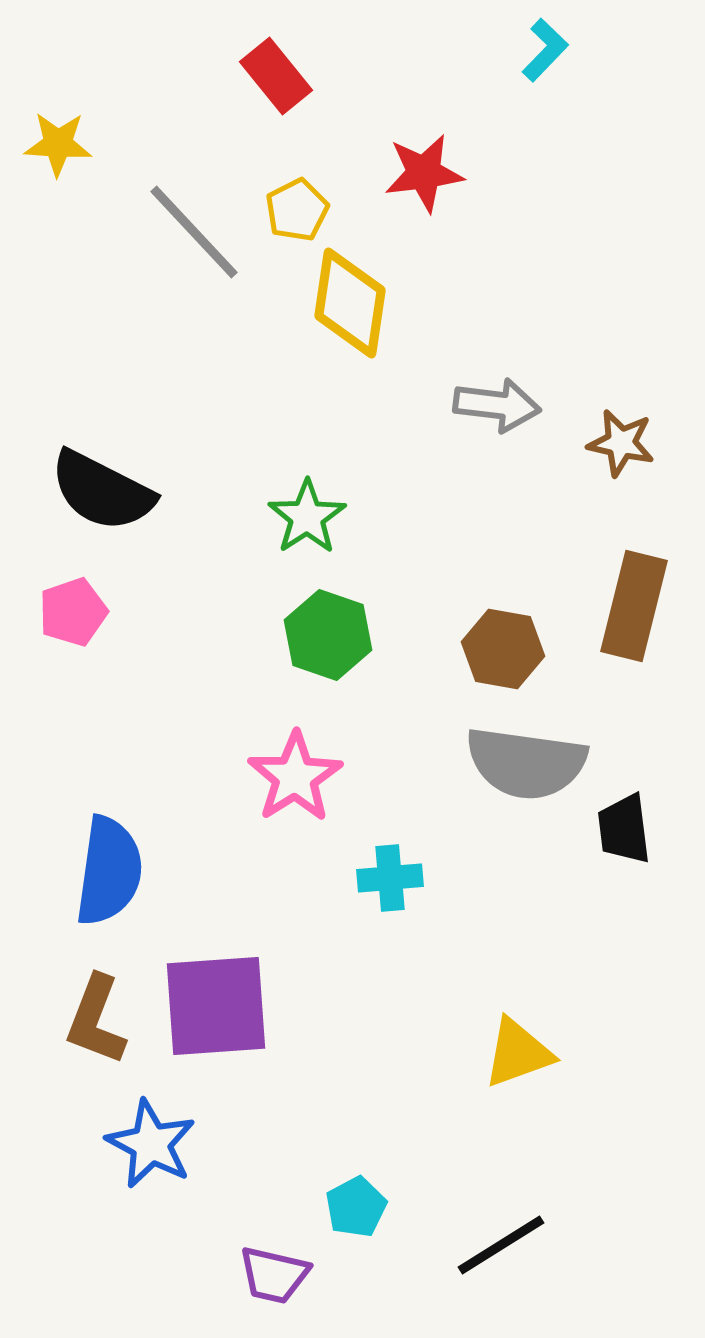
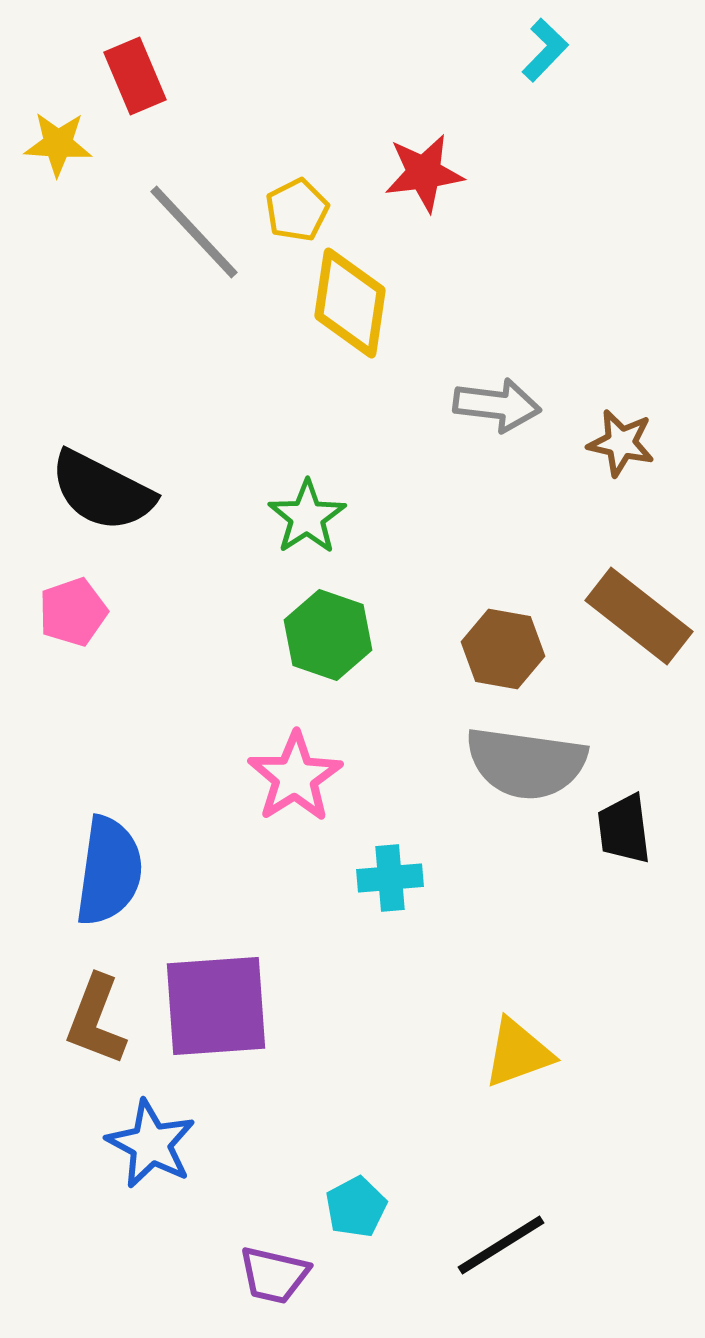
red rectangle: moved 141 px left; rotated 16 degrees clockwise
brown rectangle: moved 5 px right, 10 px down; rotated 66 degrees counterclockwise
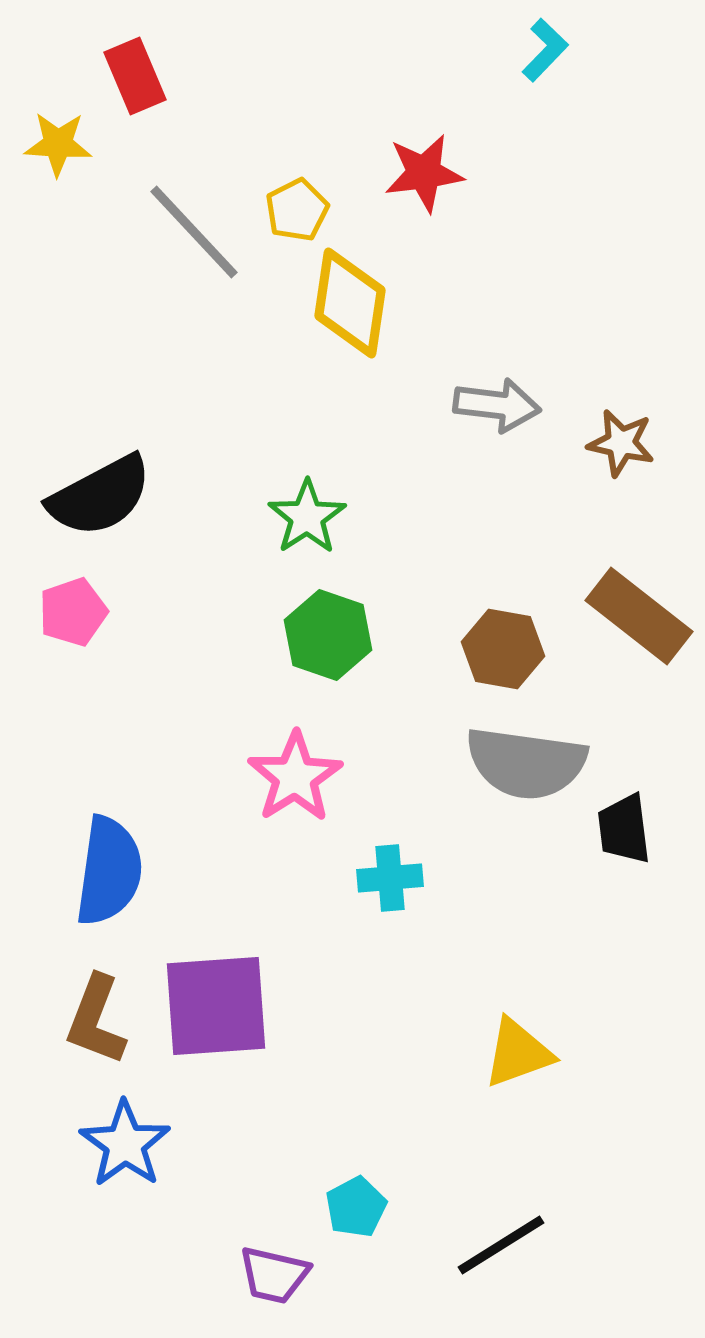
black semicircle: moved 2 px left, 5 px down; rotated 55 degrees counterclockwise
blue star: moved 26 px left; rotated 8 degrees clockwise
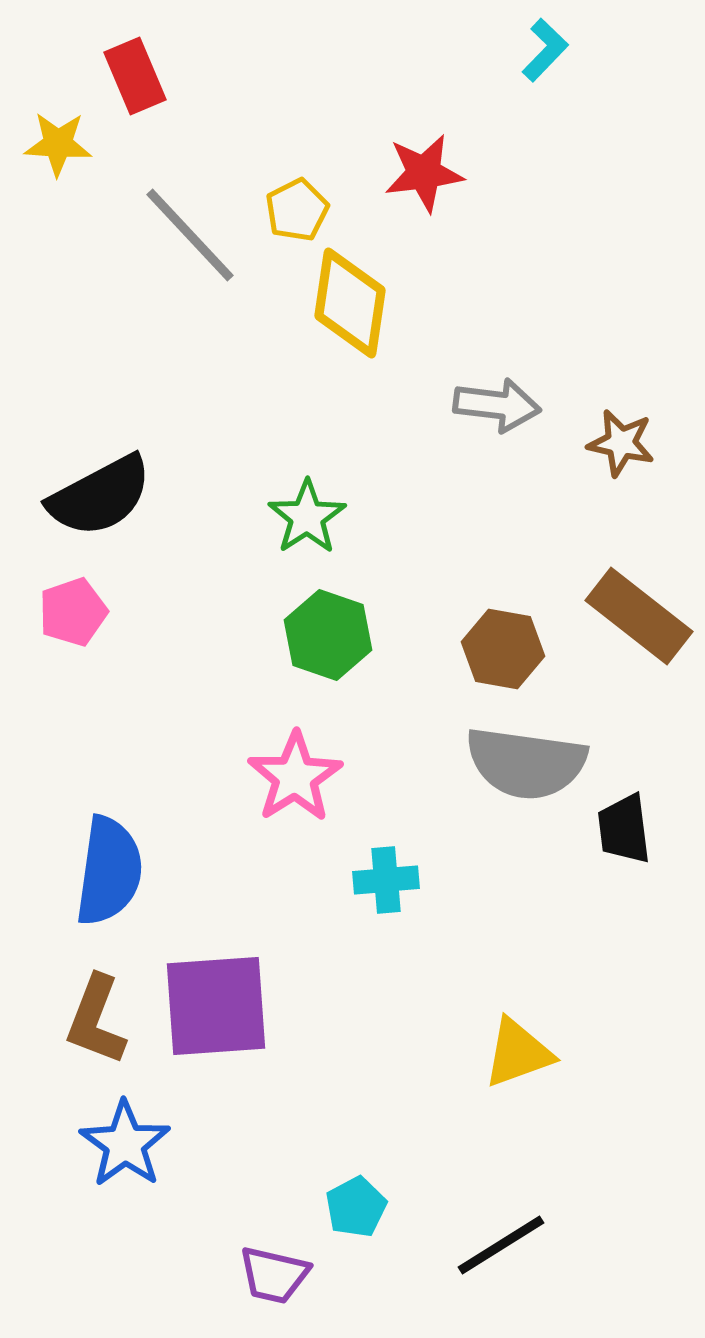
gray line: moved 4 px left, 3 px down
cyan cross: moved 4 px left, 2 px down
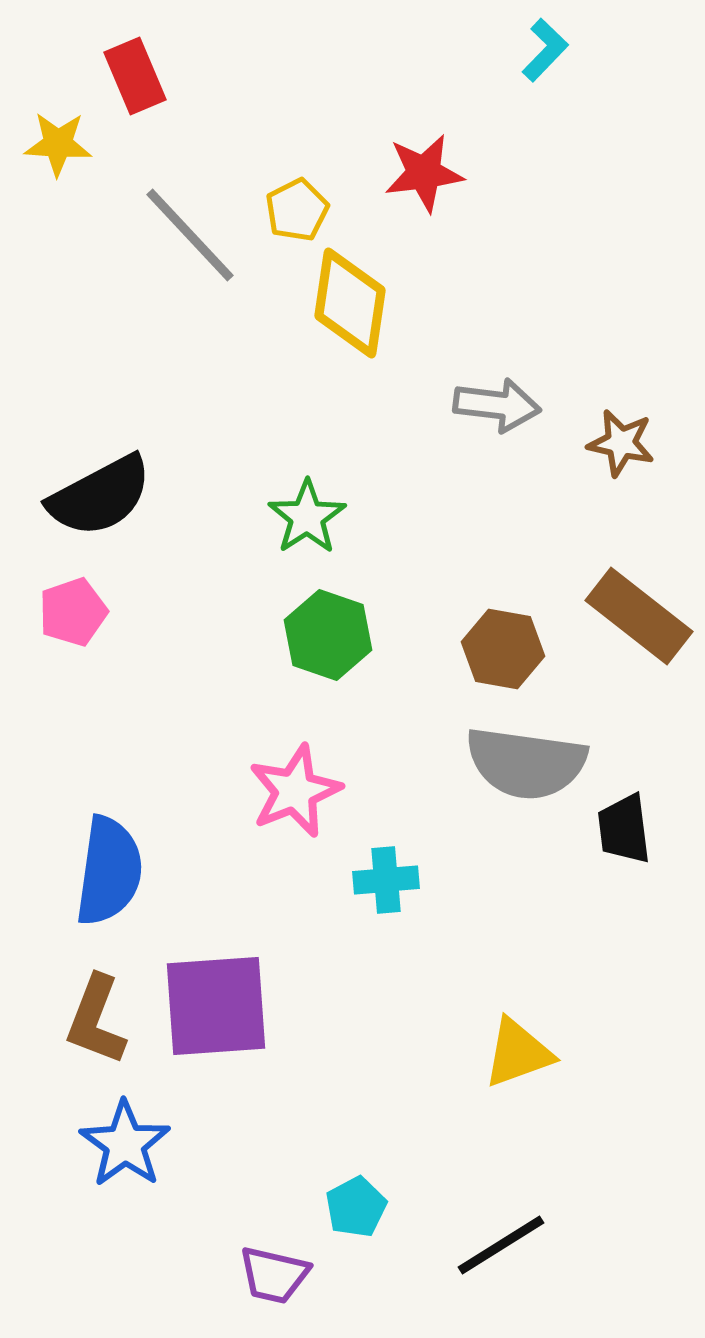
pink star: moved 14 px down; rotated 10 degrees clockwise
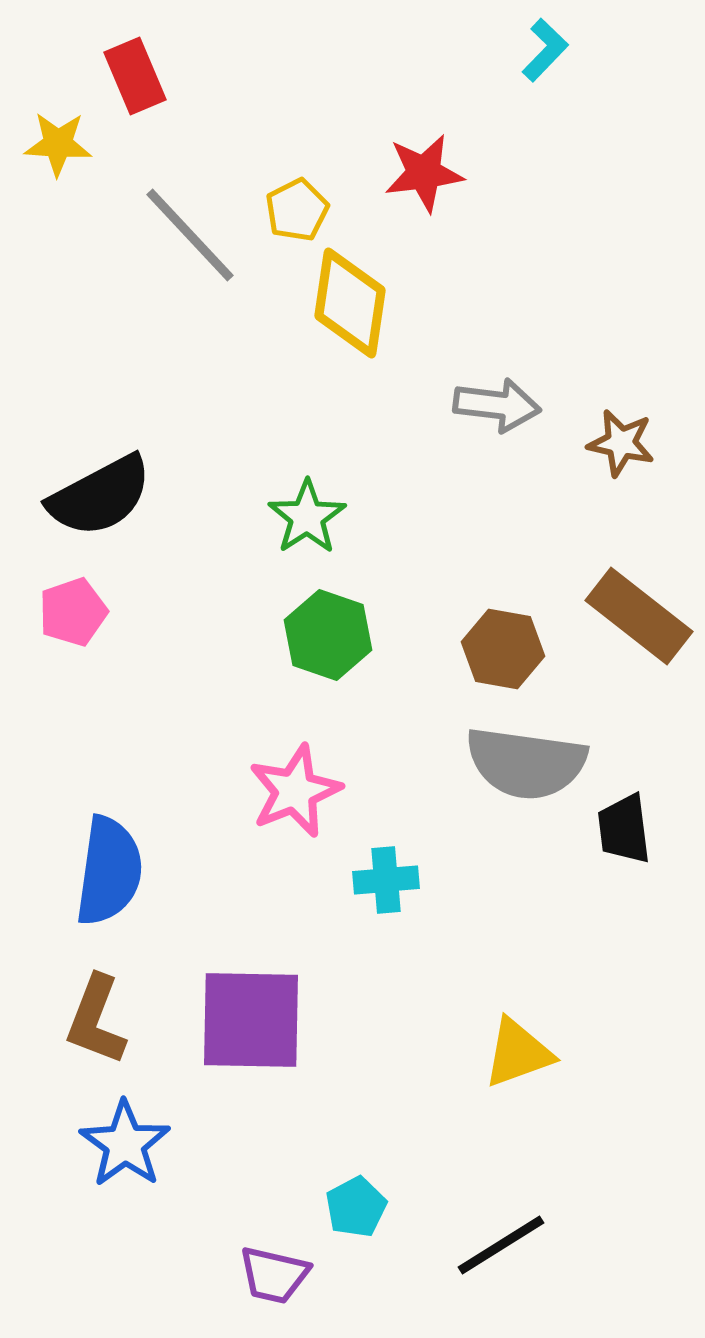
purple square: moved 35 px right, 14 px down; rotated 5 degrees clockwise
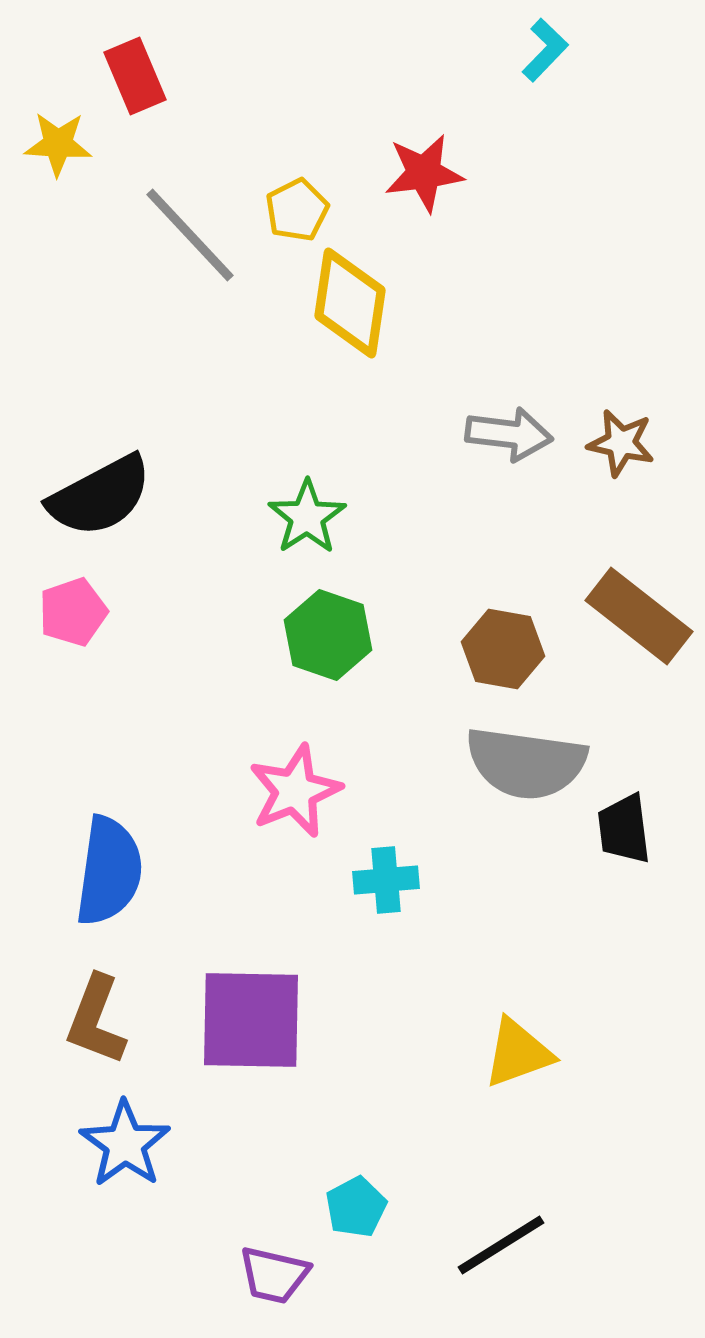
gray arrow: moved 12 px right, 29 px down
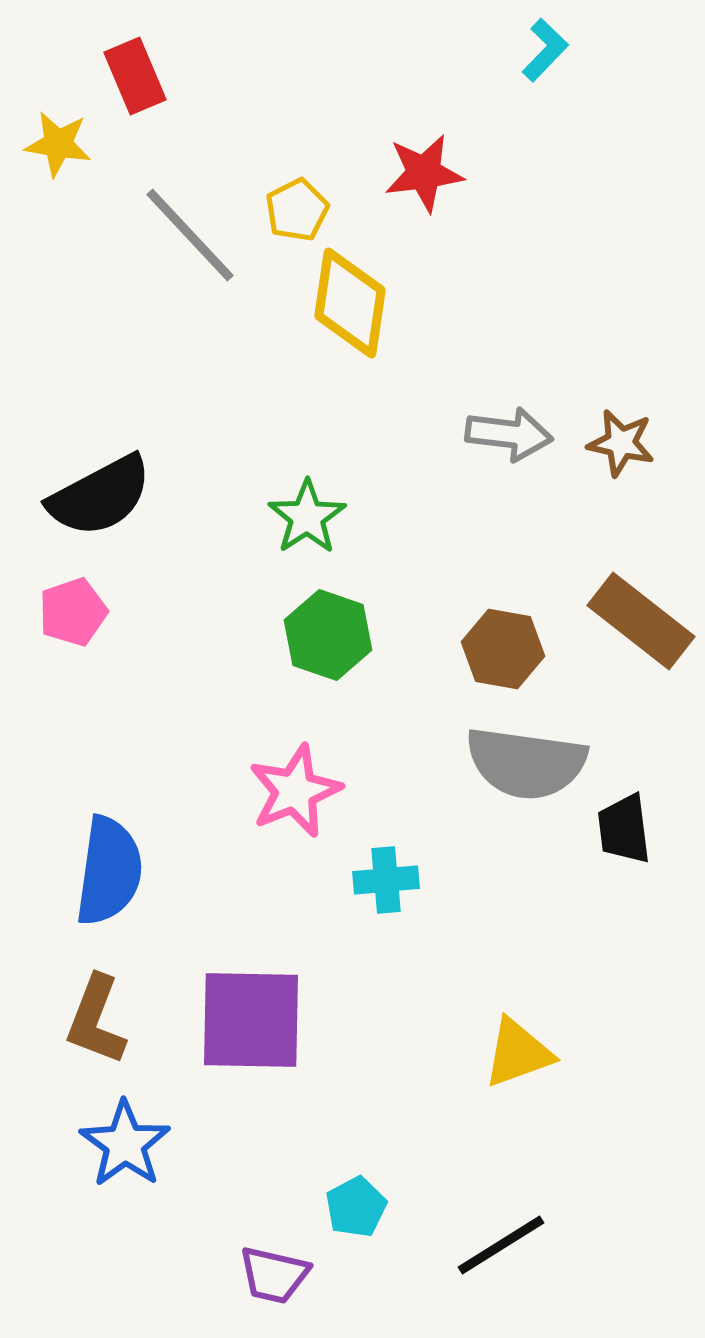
yellow star: rotated 6 degrees clockwise
brown rectangle: moved 2 px right, 5 px down
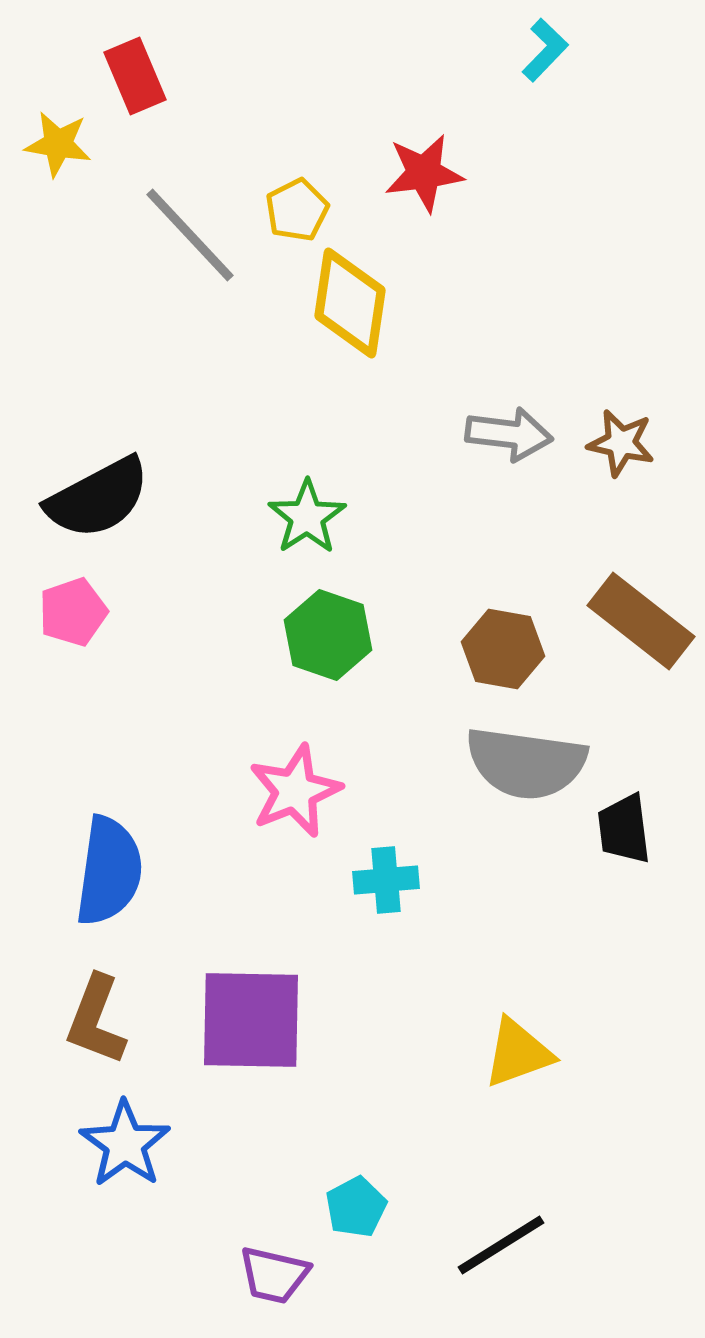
black semicircle: moved 2 px left, 2 px down
